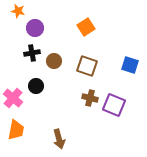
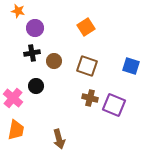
blue square: moved 1 px right, 1 px down
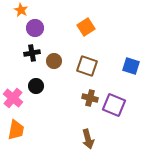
orange star: moved 3 px right, 1 px up; rotated 16 degrees clockwise
brown arrow: moved 29 px right
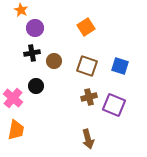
blue square: moved 11 px left
brown cross: moved 1 px left, 1 px up; rotated 28 degrees counterclockwise
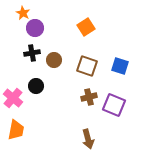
orange star: moved 2 px right, 3 px down
brown circle: moved 1 px up
